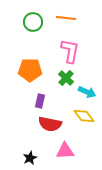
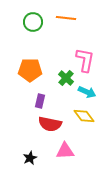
pink L-shape: moved 15 px right, 9 px down
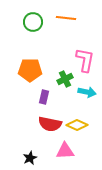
green cross: moved 1 px left, 1 px down; rotated 21 degrees clockwise
cyan arrow: rotated 12 degrees counterclockwise
purple rectangle: moved 4 px right, 4 px up
yellow diamond: moved 7 px left, 9 px down; rotated 30 degrees counterclockwise
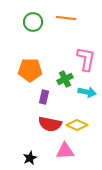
pink L-shape: moved 1 px right, 1 px up
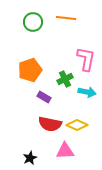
orange pentagon: rotated 20 degrees counterclockwise
purple rectangle: rotated 72 degrees counterclockwise
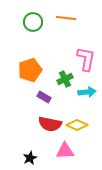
cyan arrow: rotated 18 degrees counterclockwise
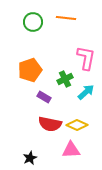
pink L-shape: moved 1 px up
cyan arrow: moved 1 px left; rotated 36 degrees counterclockwise
pink triangle: moved 6 px right, 1 px up
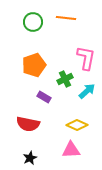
orange pentagon: moved 4 px right, 5 px up
cyan arrow: moved 1 px right, 1 px up
red semicircle: moved 22 px left
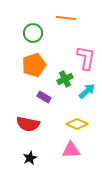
green circle: moved 11 px down
yellow diamond: moved 1 px up
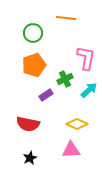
cyan arrow: moved 2 px right, 1 px up
purple rectangle: moved 2 px right, 2 px up; rotated 64 degrees counterclockwise
